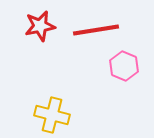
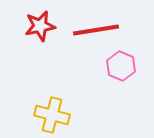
pink hexagon: moved 3 px left
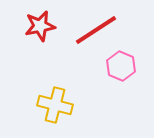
red line: rotated 24 degrees counterclockwise
yellow cross: moved 3 px right, 10 px up
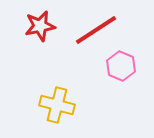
yellow cross: moved 2 px right
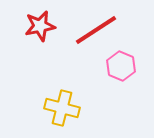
yellow cross: moved 5 px right, 3 px down
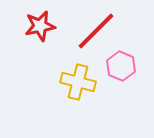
red line: moved 1 px down; rotated 12 degrees counterclockwise
yellow cross: moved 16 px right, 26 px up
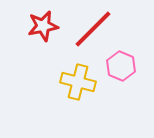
red star: moved 3 px right
red line: moved 3 px left, 2 px up
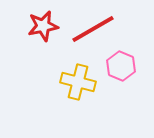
red line: rotated 15 degrees clockwise
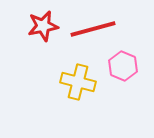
red line: rotated 15 degrees clockwise
pink hexagon: moved 2 px right
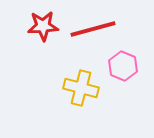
red star: rotated 8 degrees clockwise
yellow cross: moved 3 px right, 6 px down
